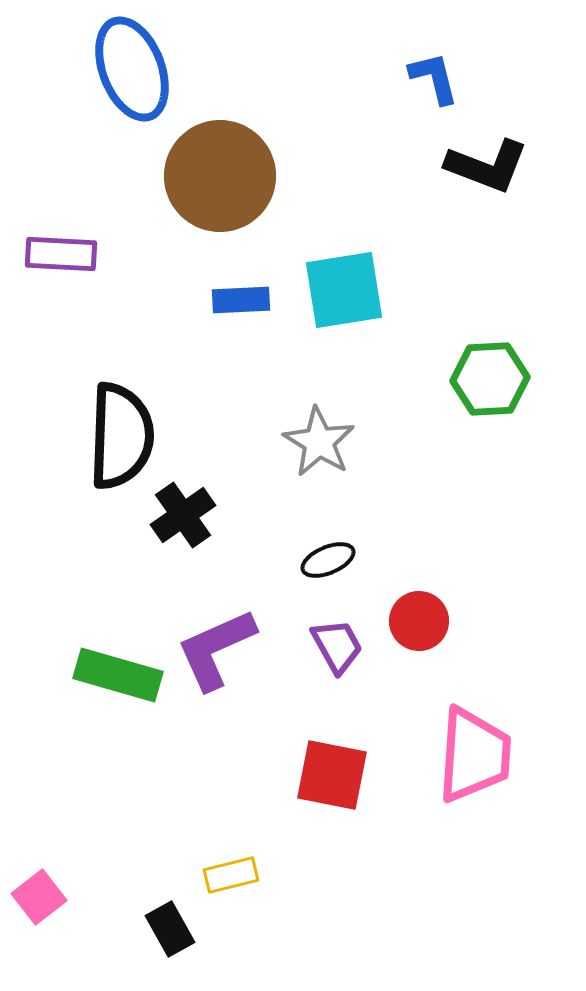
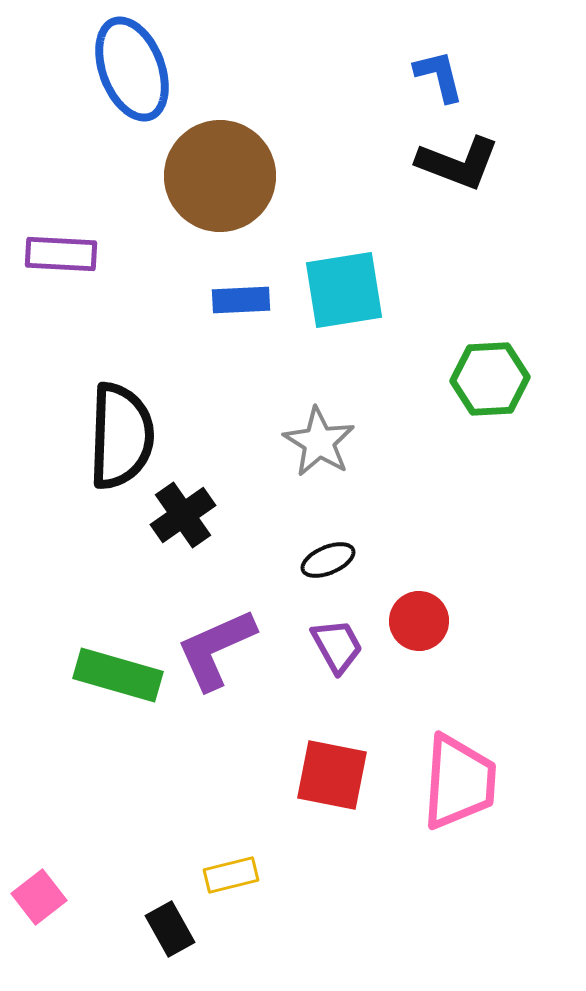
blue L-shape: moved 5 px right, 2 px up
black L-shape: moved 29 px left, 3 px up
pink trapezoid: moved 15 px left, 27 px down
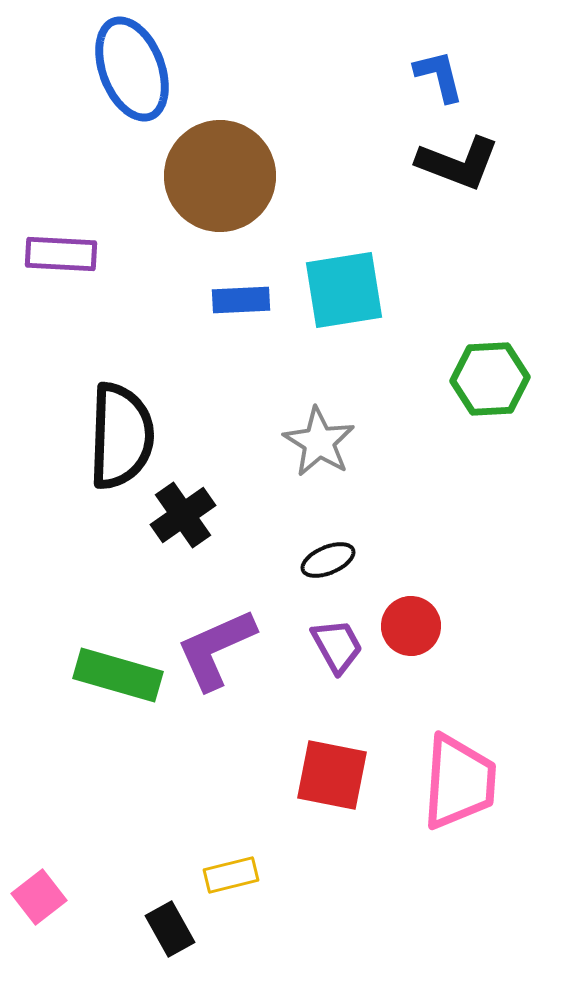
red circle: moved 8 px left, 5 px down
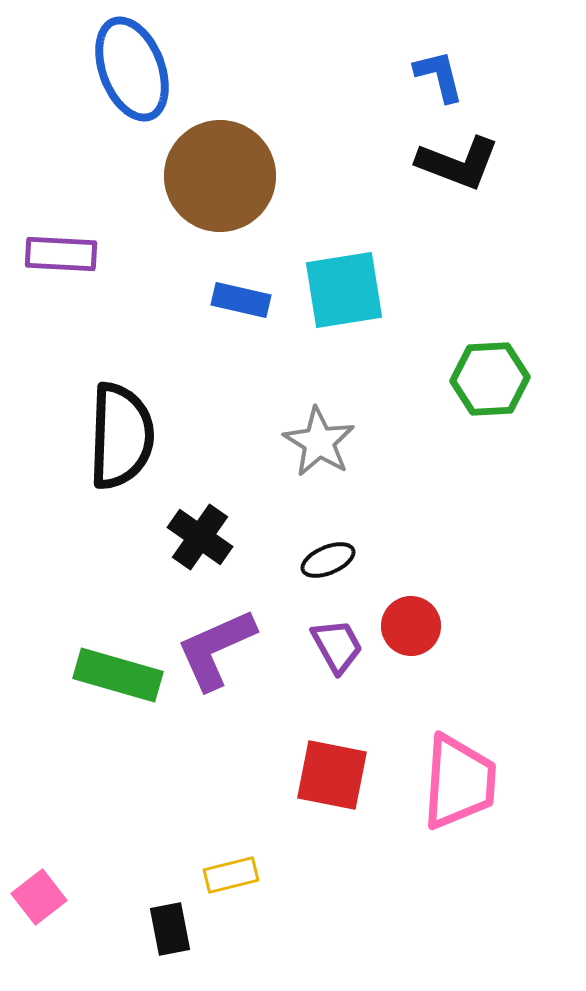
blue rectangle: rotated 16 degrees clockwise
black cross: moved 17 px right, 22 px down; rotated 20 degrees counterclockwise
black rectangle: rotated 18 degrees clockwise
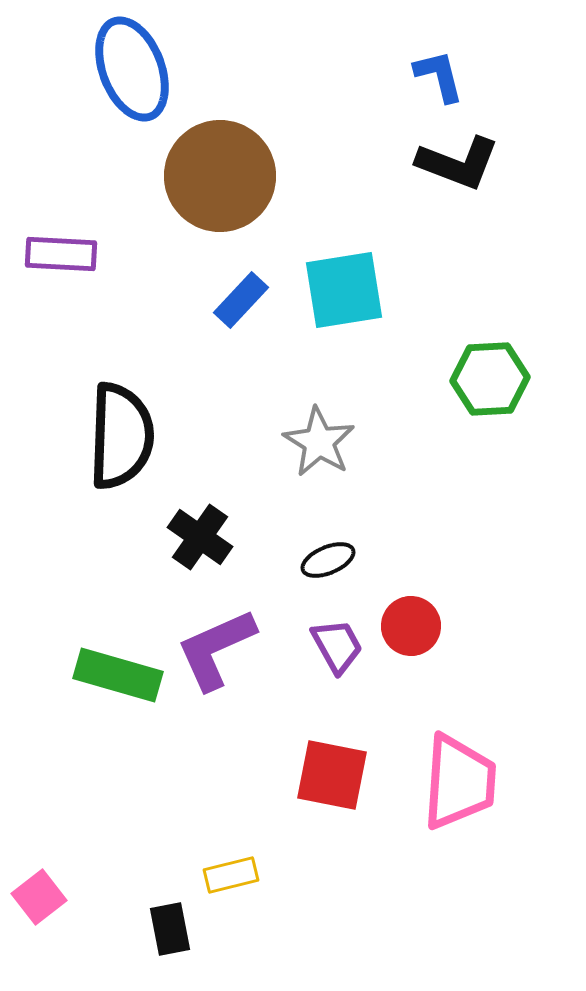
blue rectangle: rotated 60 degrees counterclockwise
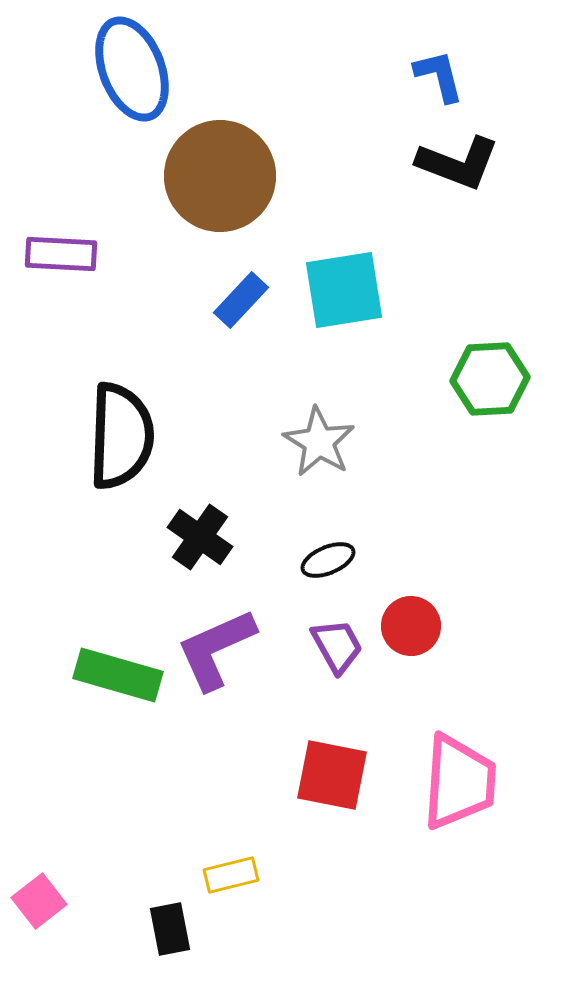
pink square: moved 4 px down
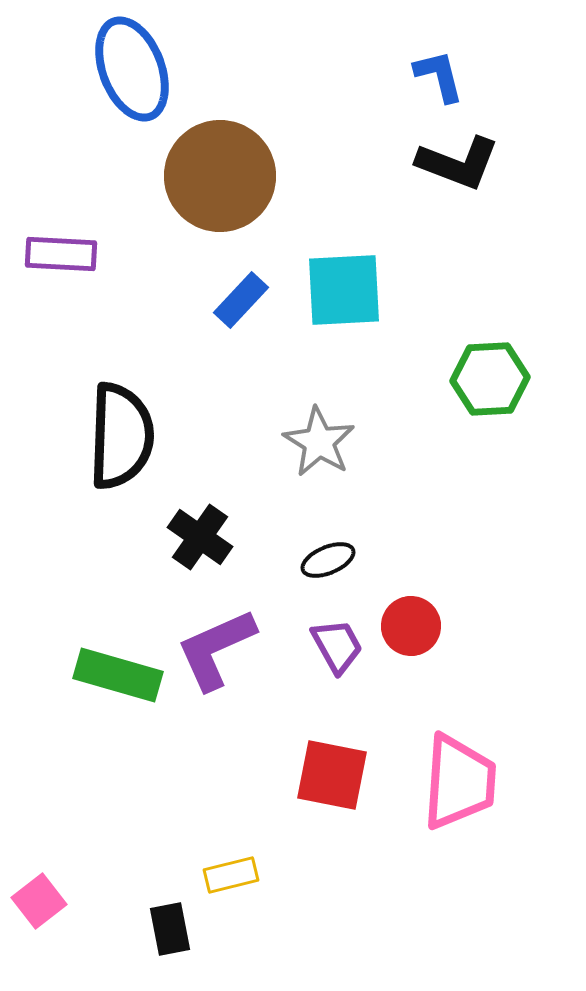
cyan square: rotated 6 degrees clockwise
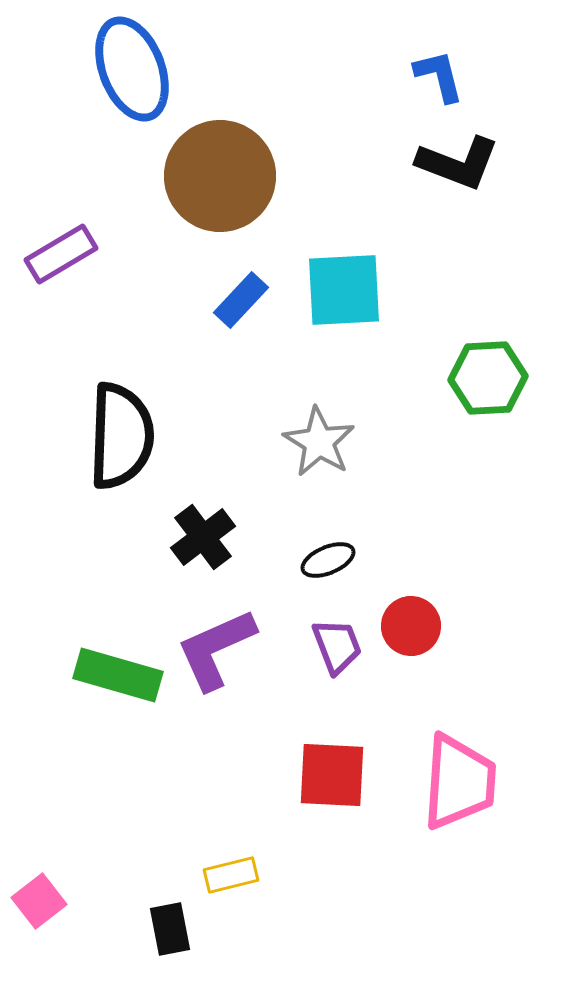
purple rectangle: rotated 34 degrees counterclockwise
green hexagon: moved 2 px left, 1 px up
black cross: moved 3 px right; rotated 18 degrees clockwise
purple trapezoid: rotated 8 degrees clockwise
red square: rotated 8 degrees counterclockwise
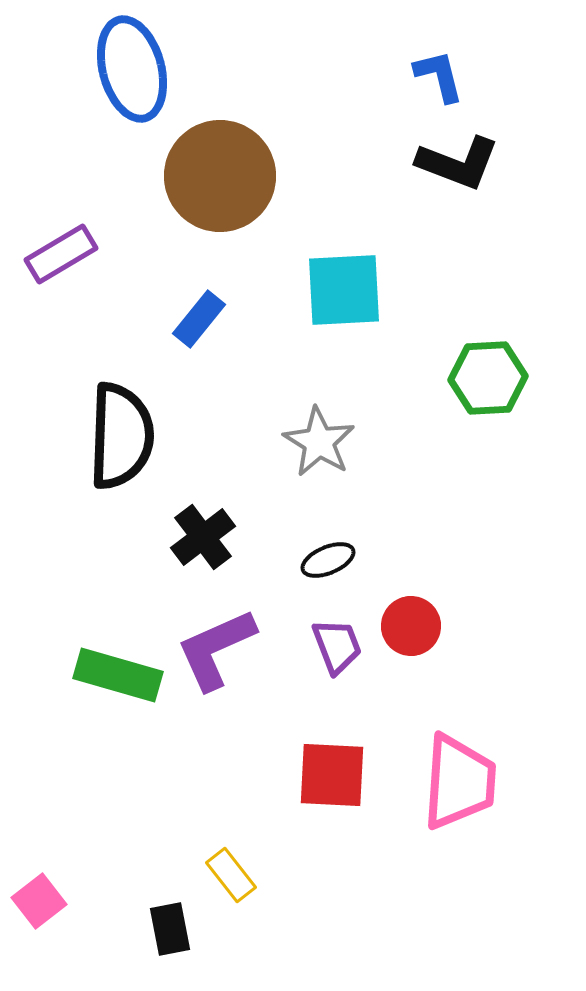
blue ellipse: rotated 6 degrees clockwise
blue rectangle: moved 42 px left, 19 px down; rotated 4 degrees counterclockwise
yellow rectangle: rotated 66 degrees clockwise
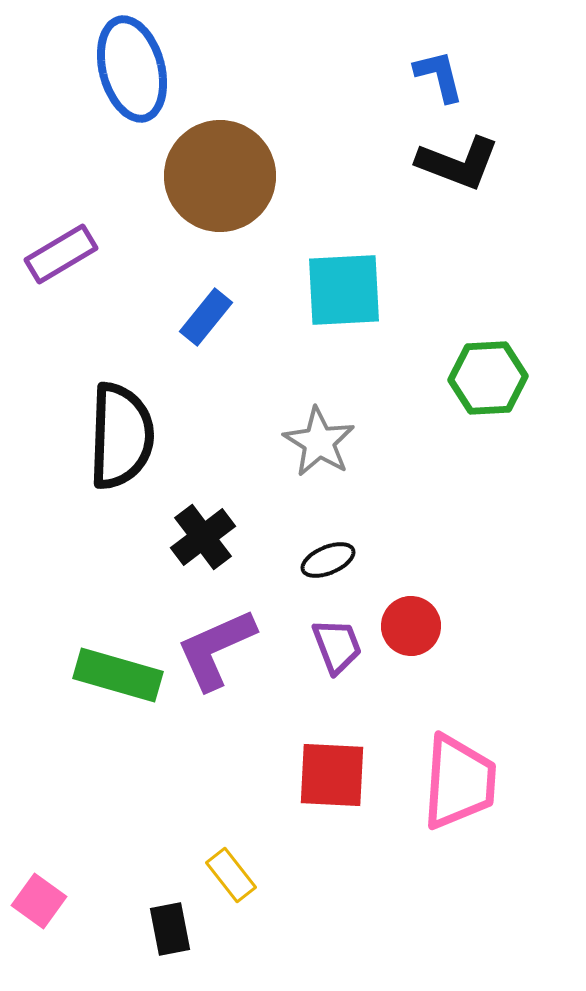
blue rectangle: moved 7 px right, 2 px up
pink square: rotated 16 degrees counterclockwise
